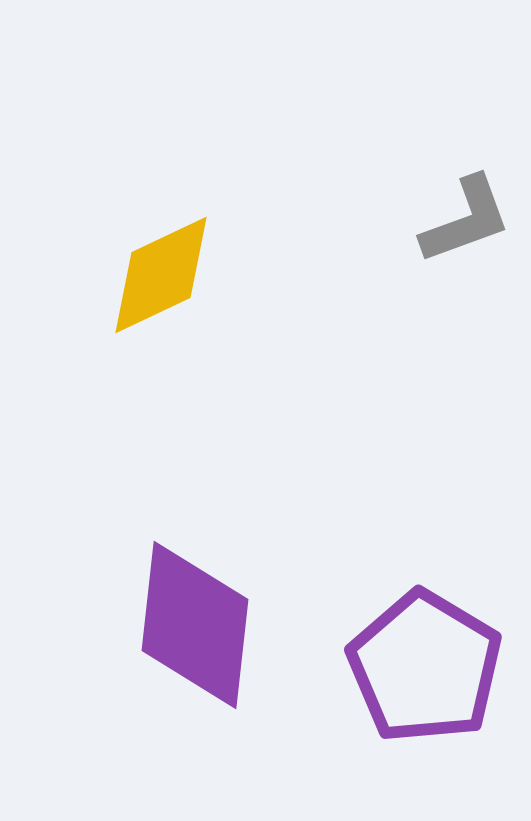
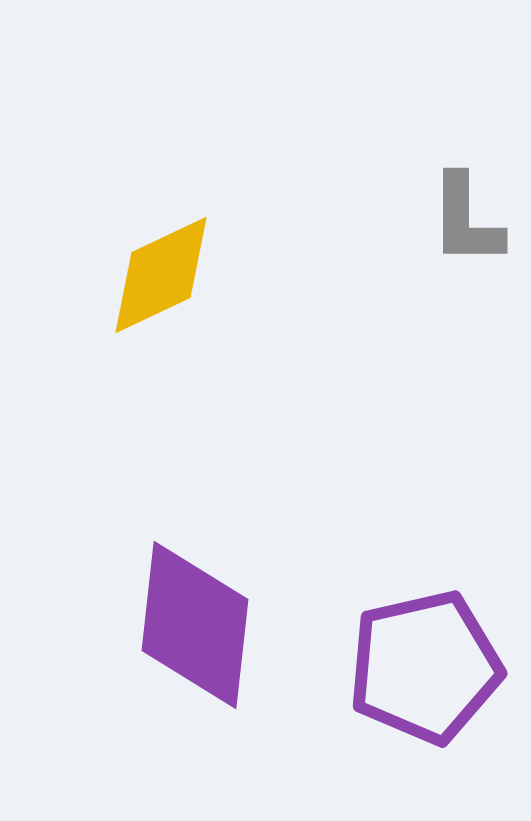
gray L-shape: rotated 110 degrees clockwise
purple pentagon: rotated 28 degrees clockwise
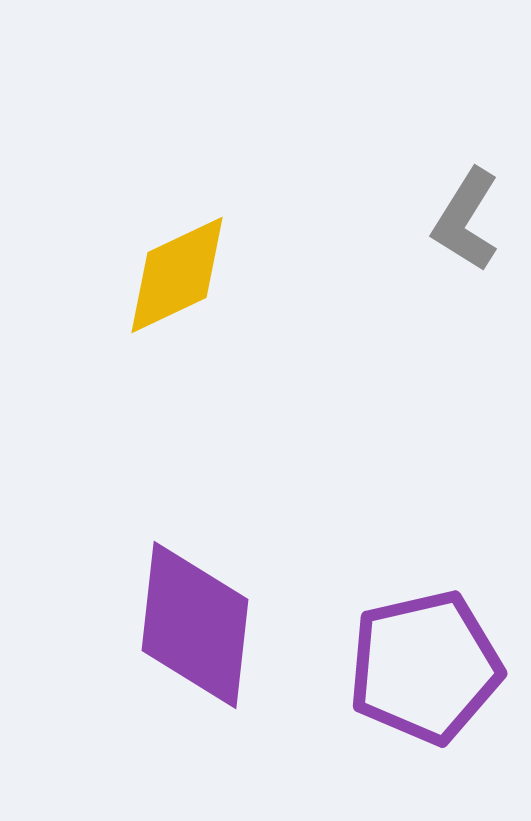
gray L-shape: rotated 32 degrees clockwise
yellow diamond: moved 16 px right
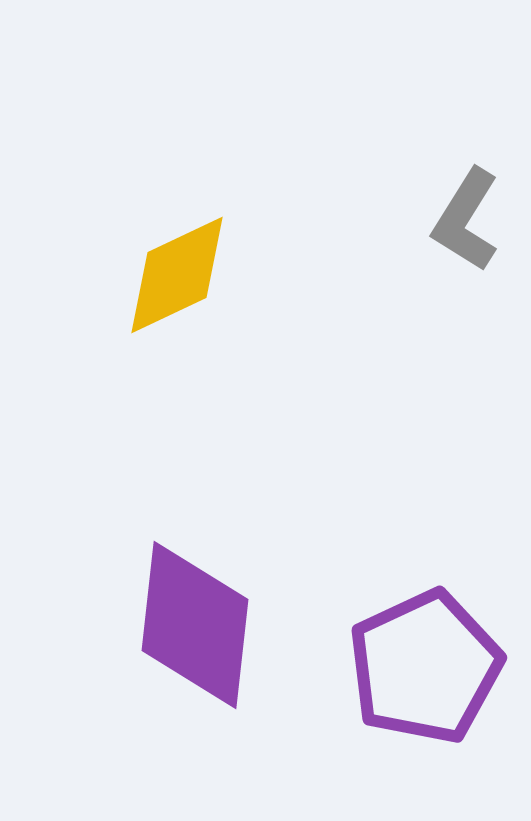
purple pentagon: rotated 12 degrees counterclockwise
